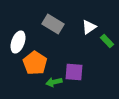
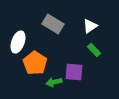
white triangle: moved 1 px right, 1 px up
green rectangle: moved 13 px left, 9 px down
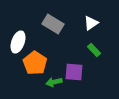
white triangle: moved 1 px right, 3 px up
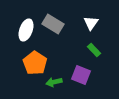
white triangle: rotated 21 degrees counterclockwise
white ellipse: moved 8 px right, 12 px up
purple square: moved 7 px right, 3 px down; rotated 18 degrees clockwise
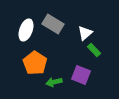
white triangle: moved 6 px left, 10 px down; rotated 14 degrees clockwise
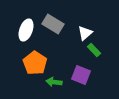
green arrow: rotated 21 degrees clockwise
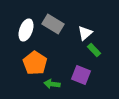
green arrow: moved 2 px left, 2 px down
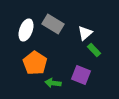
green arrow: moved 1 px right, 1 px up
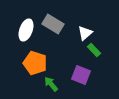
orange pentagon: rotated 15 degrees counterclockwise
green arrow: moved 2 px left, 1 px down; rotated 42 degrees clockwise
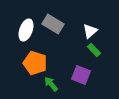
white triangle: moved 5 px right, 2 px up
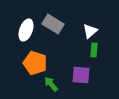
green rectangle: rotated 48 degrees clockwise
purple square: rotated 18 degrees counterclockwise
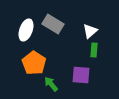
orange pentagon: moved 1 px left; rotated 15 degrees clockwise
